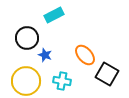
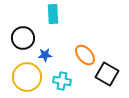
cyan rectangle: moved 1 px left, 1 px up; rotated 66 degrees counterclockwise
black circle: moved 4 px left
blue star: rotated 24 degrees counterclockwise
yellow circle: moved 1 px right, 4 px up
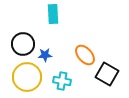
black circle: moved 6 px down
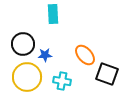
black square: rotated 10 degrees counterclockwise
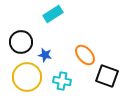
cyan rectangle: rotated 60 degrees clockwise
black circle: moved 2 px left, 2 px up
blue star: rotated 16 degrees clockwise
black square: moved 2 px down
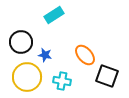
cyan rectangle: moved 1 px right, 1 px down
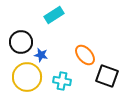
blue star: moved 4 px left
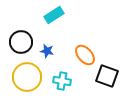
blue star: moved 6 px right, 4 px up
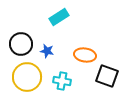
cyan rectangle: moved 5 px right, 2 px down
black circle: moved 2 px down
orange ellipse: rotated 40 degrees counterclockwise
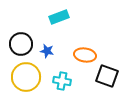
cyan rectangle: rotated 12 degrees clockwise
yellow circle: moved 1 px left
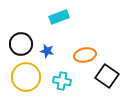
orange ellipse: rotated 20 degrees counterclockwise
black square: rotated 15 degrees clockwise
